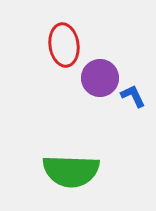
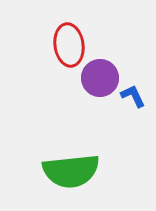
red ellipse: moved 5 px right
green semicircle: rotated 8 degrees counterclockwise
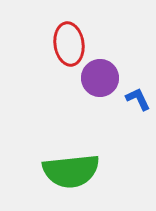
red ellipse: moved 1 px up
blue L-shape: moved 5 px right, 3 px down
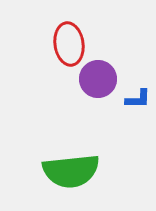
purple circle: moved 2 px left, 1 px down
blue L-shape: rotated 116 degrees clockwise
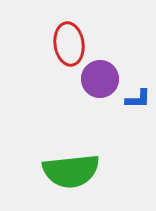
purple circle: moved 2 px right
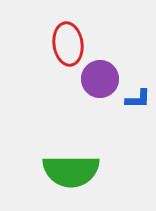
red ellipse: moved 1 px left
green semicircle: rotated 6 degrees clockwise
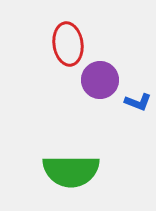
purple circle: moved 1 px down
blue L-shape: moved 3 px down; rotated 20 degrees clockwise
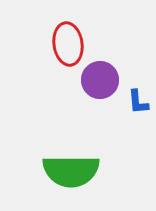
blue L-shape: rotated 64 degrees clockwise
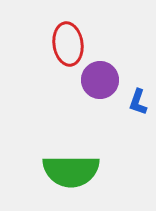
blue L-shape: rotated 24 degrees clockwise
